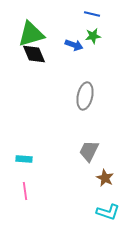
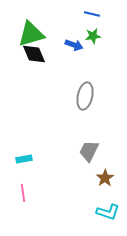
cyan rectangle: rotated 14 degrees counterclockwise
brown star: rotated 12 degrees clockwise
pink line: moved 2 px left, 2 px down
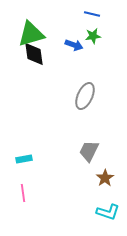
black diamond: rotated 15 degrees clockwise
gray ellipse: rotated 12 degrees clockwise
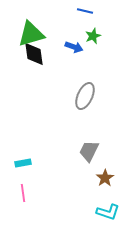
blue line: moved 7 px left, 3 px up
green star: rotated 14 degrees counterclockwise
blue arrow: moved 2 px down
cyan rectangle: moved 1 px left, 4 px down
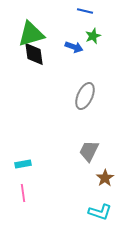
cyan rectangle: moved 1 px down
cyan L-shape: moved 8 px left
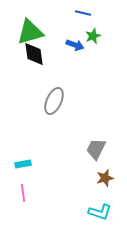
blue line: moved 2 px left, 2 px down
green triangle: moved 1 px left, 2 px up
blue arrow: moved 1 px right, 2 px up
gray ellipse: moved 31 px left, 5 px down
gray trapezoid: moved 7 px right, 2 px up
brown star: rotated 18 degrees clockwise
